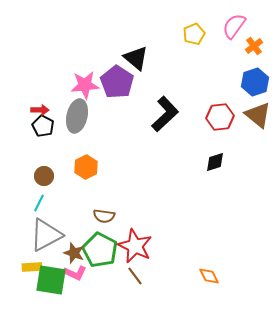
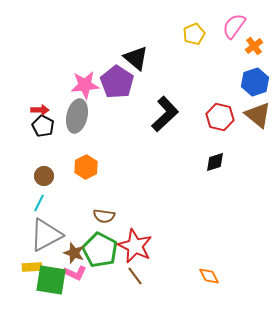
red hexagon: rotated 20 degrees clockwise
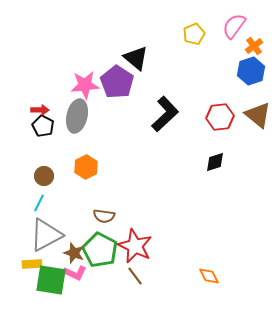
blue hexagon: moved 4 px left, 11 px up
red hexagon: rotated 20 degrees counterclockwise
yellow rectangle: moved 3 px up
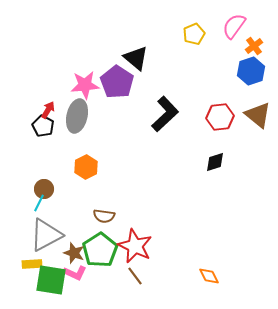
red arrow: moved 8 px right; rotated 60 degrees counterclockwise
brown circle: moved 13 px down
green pentagon: rotated 12 degrees clockwise
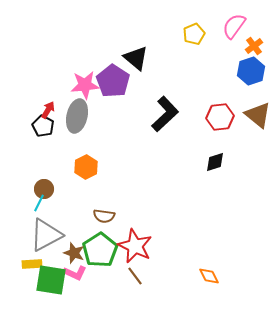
purple pentagon: moved 4 px left, 1 px up
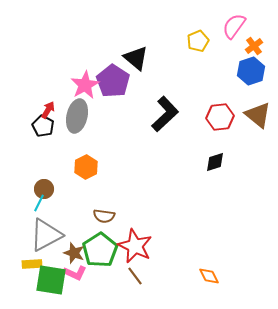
yellow pentagon: moved 4 px right, 7 px down
pink star: rotated 24 degrees counterclockwise
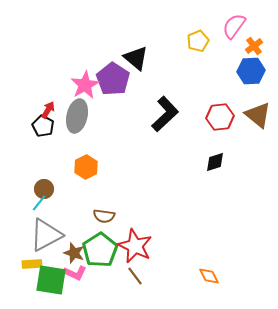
blue hexagon: rotated 16 degrees clockwise
purple pentagon: moved 2 px up
cyan line: rotated 12 degrees clockwise
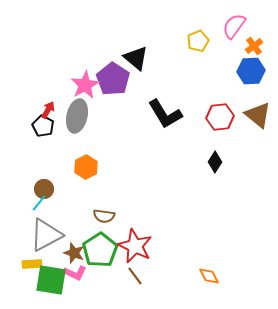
black L-shape: rotated 102 degrees clockwise
black diamond: rotated 40 degrees counterclockwise
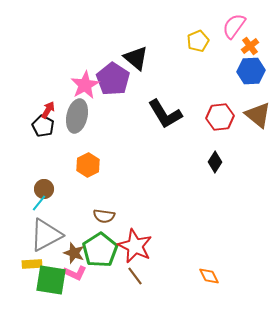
orange cross: moved 4 px left
orange hexagon: moved 2 px right, 2 px up
